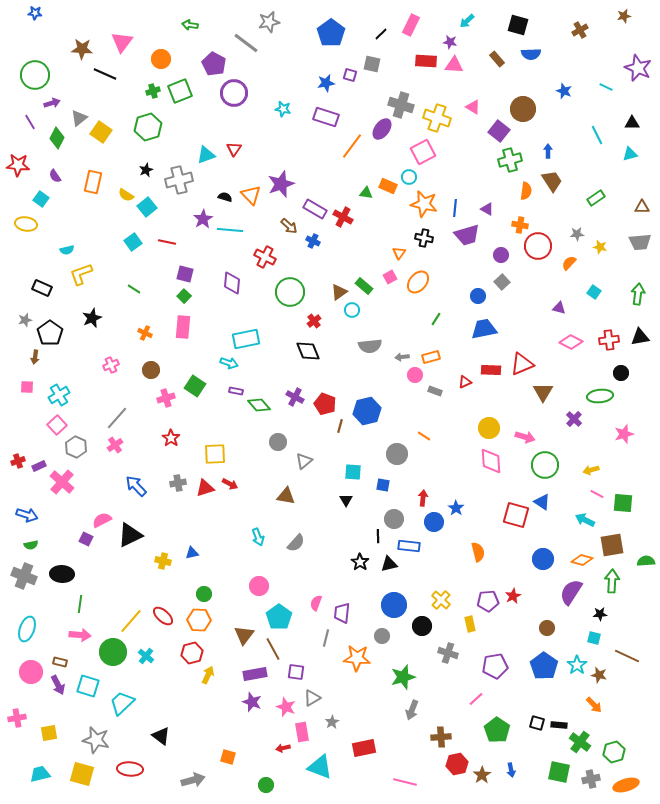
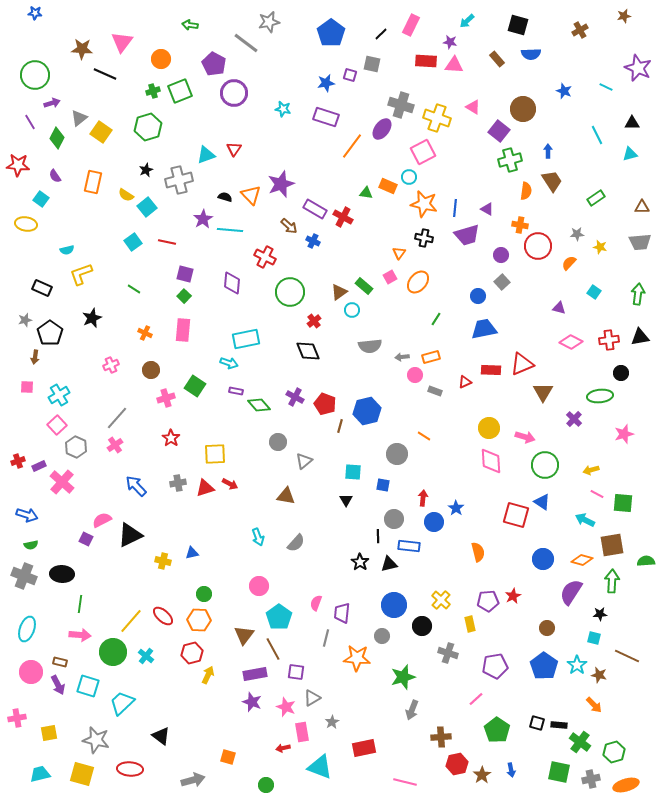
pink rectangle at (183, 327): moved 3 px down
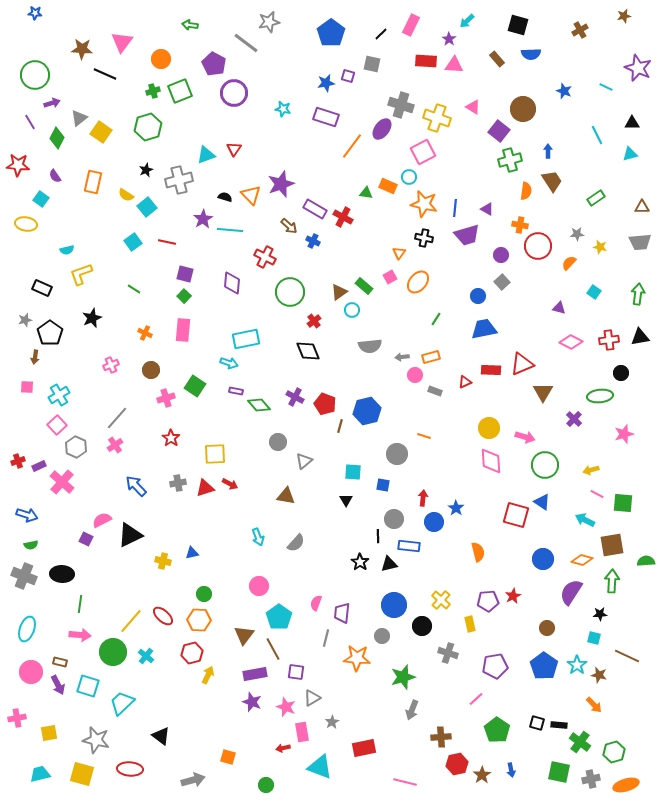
purple star at (450, 42): moved 1 px left, 3 px up; rotated 24 degrees clockwise
purple square at (350, 75): moved 2 px left, 1 px down
orange line at (424, 436): rotated 16 degrees counterclockwise
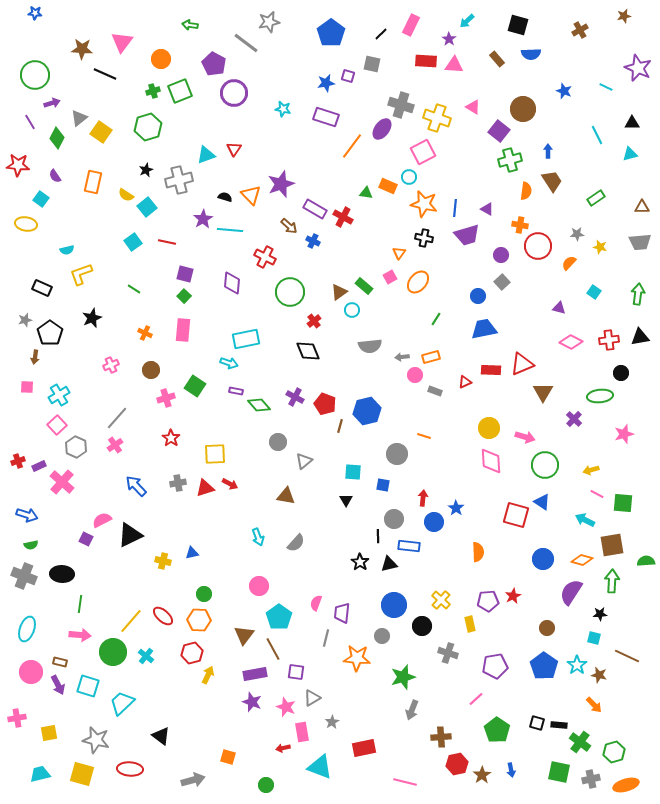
orange semicircle at (478, 552): rotated 12 degrees clockwise
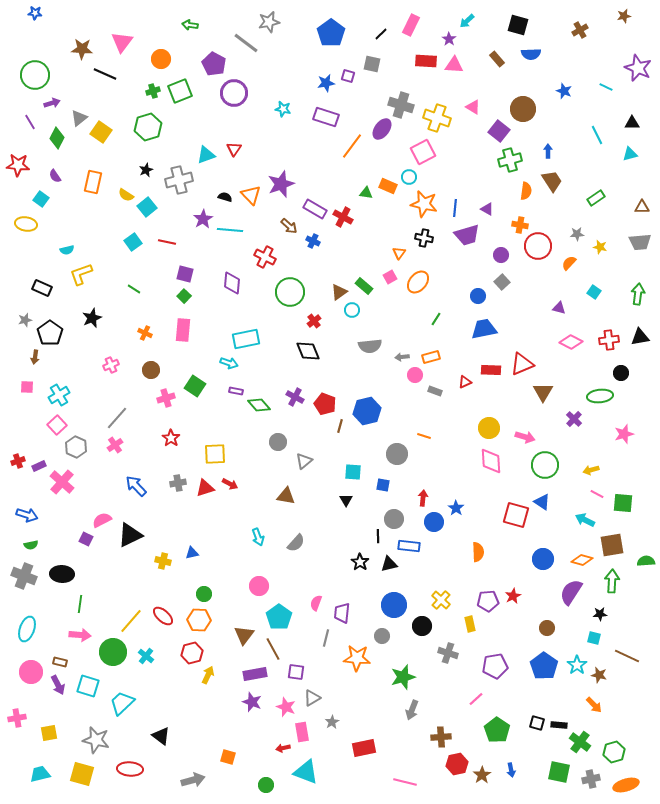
cyan triangle at (320, 767): moved 14 px left, 5 px down
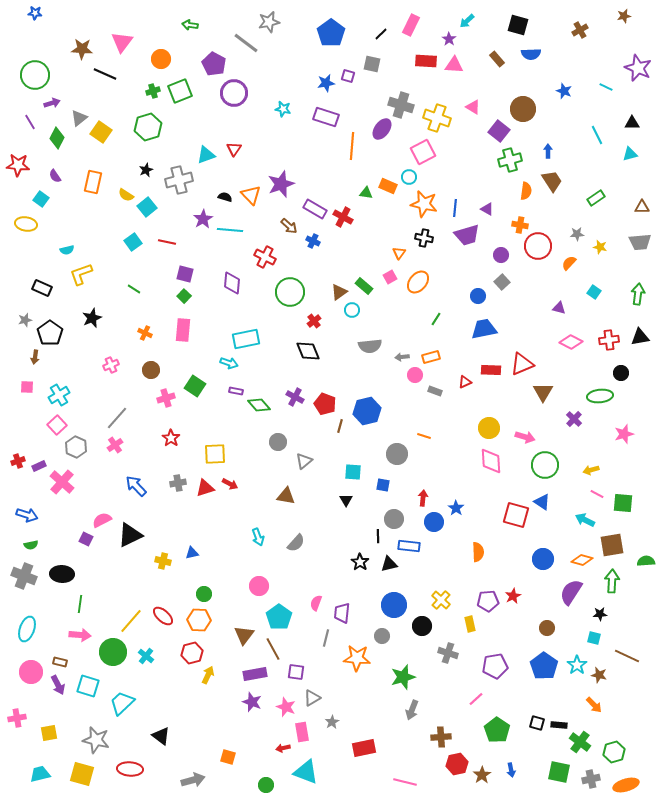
orange line at (352, 146): rotated 32 degrees counterclockwise
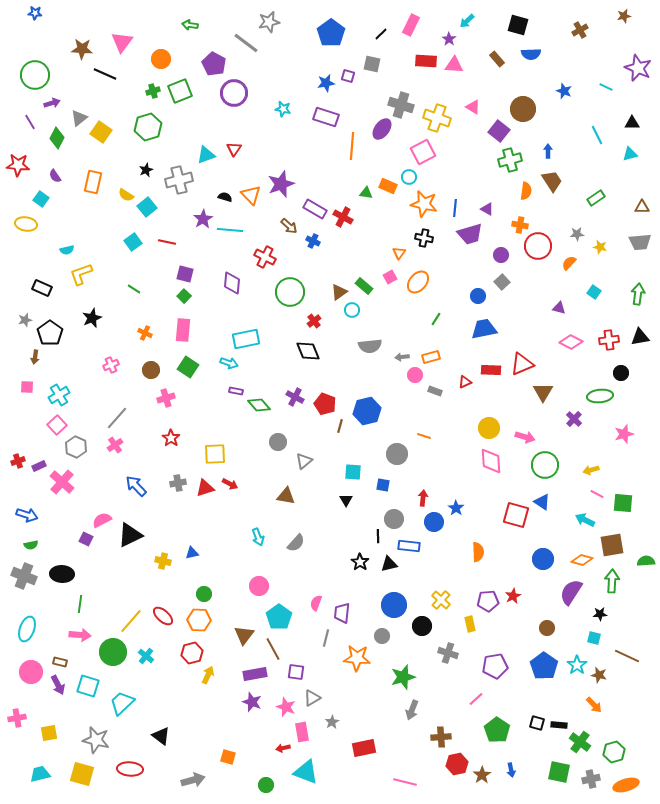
purple trapezoid at (467, 235): moved 3 px right, 1 px up
green square at (195, 386): moved 7 px left, 19 px up
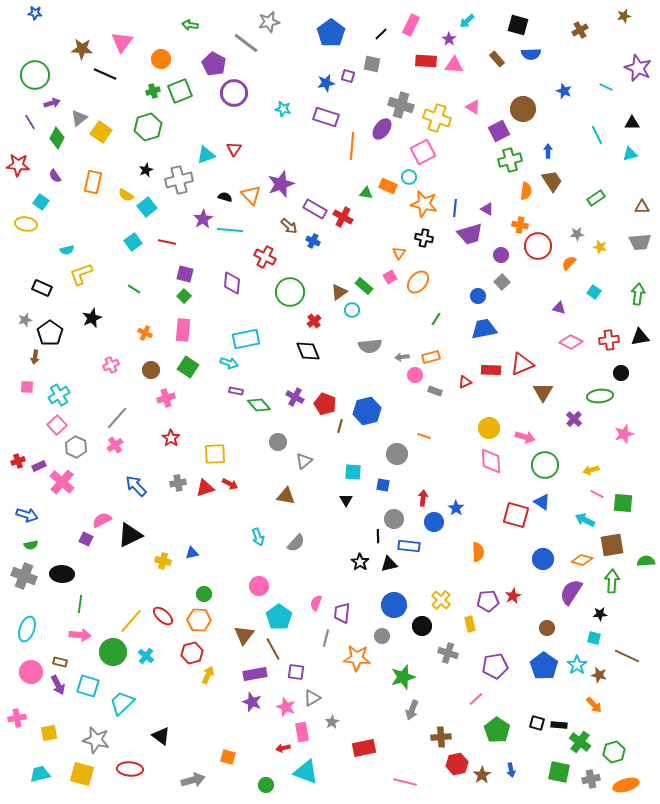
purple square at (499, 131): rotated 25 degrees clockwise
cyan square at (41, 199): moved 3 px down
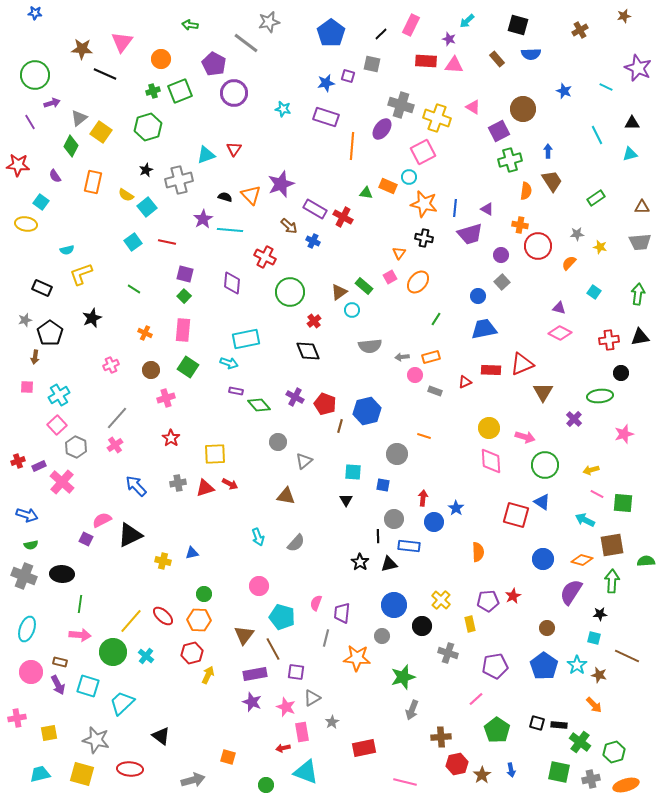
purple star at (449, 39): rotated 16 degrees counterclockwise
green diamond at (57, 138): moved 14 px right, 8 px down
pink diamond at (571, 342): moved 11 px left, 9 px up
cyan pentagon at (279, 617): moved 3 px right; rotated 20 degrees counterclockwise
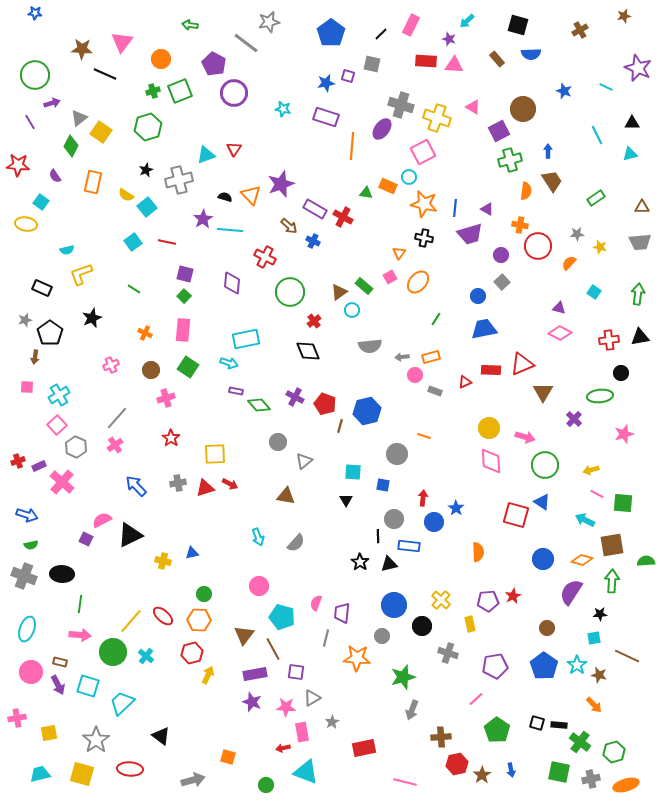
cyan square at (594, 638): rotated 24 degrees counterclockwise
pink star at (286, 707): rotated 18 degrees counterclockwise
gray star at (96, 740): rotated 24 degrees clockwise
